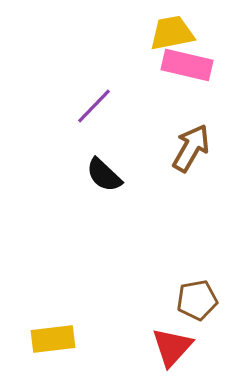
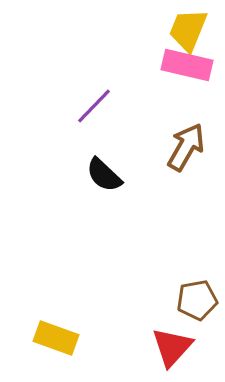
yellow trapezoid: moved 16 px right, 3 px up; rotated 57 degrees counterclockwise
brown arrow: moved 5 px left, 1 px up
yellow rectangle: moved 3 px right, 1 px up; rotated 27 degrees clockwise
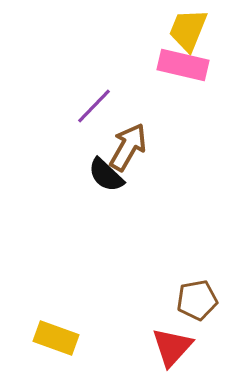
pink rectangle: moved 4 px left
brown arrow: moved 58 px left
black semicircle: moved 2 px right
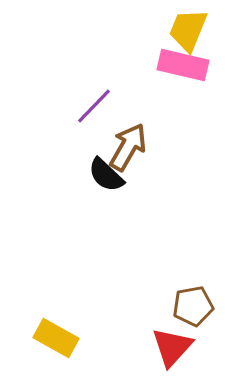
brown pentagon: moved 4 px left, 6 px down
yellow rectangle: rotated 9 degrees clockwise
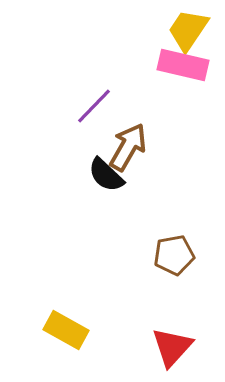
yellow trapezoid: rotated 12 degrees clockwise
brown pentagon: moved 19 px left, 51 px up
yellow rectangle: moved 10 px right, 8 px up
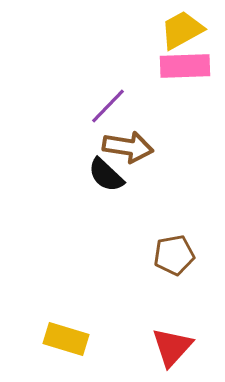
yellow trapezoid: moved 6 px left; rotated 27 degrees clockwise
pink rectangle: moved 2 px right, 1 px down; rotated 15 degrees counterclockwise
purple line: moved 14 px right
brown arrow: rotated 69 degrees clockwise
yellow rectangle: moved 9 px down; rotated 12 degrees counterclockwise
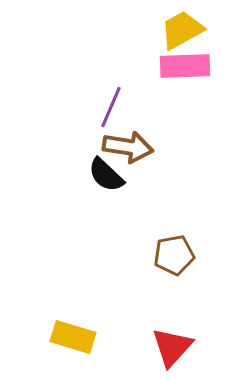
purple line: moved 3 px right, 1 px down; rotated 21 degrees counterclockwise
yellow rectangle: moved 7 px right, 2 px up
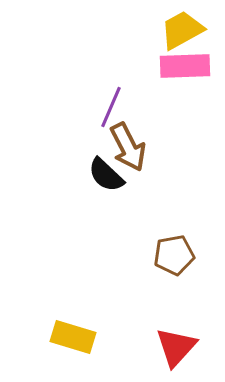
brown arrow: rotated 54 degrees clockwise
red triangle: moved 4 px right
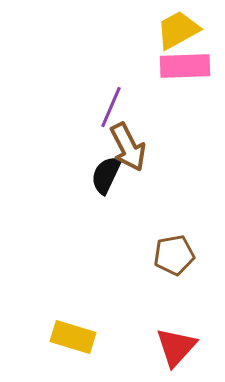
yellow trapezoid: moved 4 px left
black semicircle: rotated 72 degrees clockwise
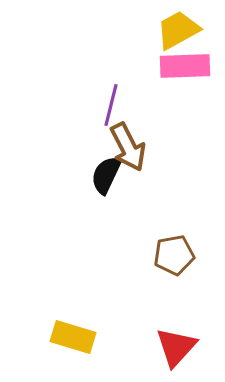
purple line: moved 2 px up; rotated 9 degrees counterclockwise
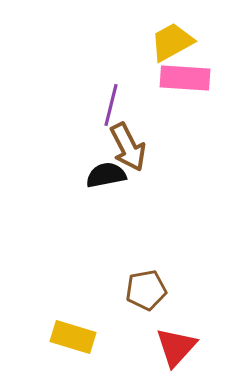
yellow trapezoid: moved 6 px left, 12 px down
pink rectangle: moved 12 px down; rotated 6 degrees clockwise
black semicircle: rotated 54 degrees clockwise
brown pentagon: moved 28 px left, 35 px down
